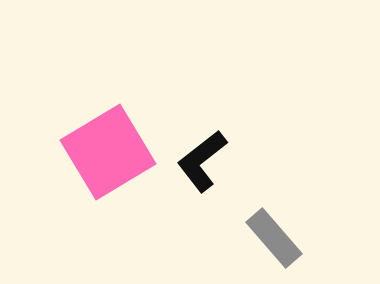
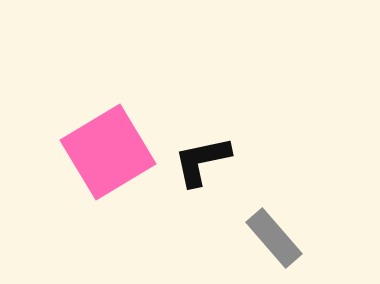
black L-shape: rotated 26 degrees clockwise
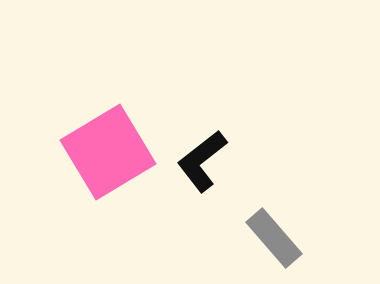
black L-shape: rotated 26 degrees counterclockwise
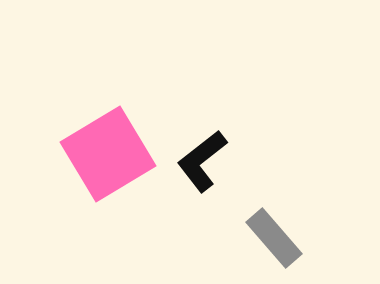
pink square: moved 2 px down
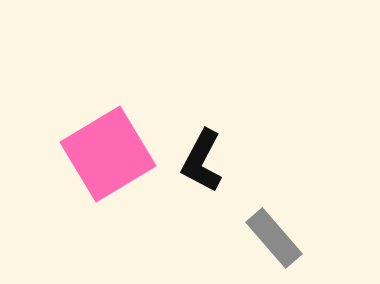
black L-shape: rotated 24 degrees counterclockwise
